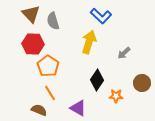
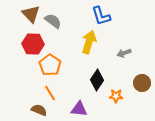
blue L-shape: rotated 30 degrees clockwise
gray semicircle: rotated 144 degrees clockwise
gray arrow: rotated 24 degrees clockwise
orange pentagon: moved 2 px right, 1 px up
purple triangle: moved 1 px right, 1 px down; rotated 24 degrees counterclockwise
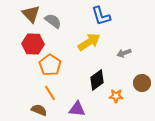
yellow arrow: rotated 40 degrees clockwise
black diamond: rotated 20 degrees clockwise
purple triangle: moved 2 px left
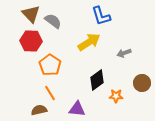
red hexagon: moved 2 px left, 3 px up
brown semicircle: rotated 35 degrees counterclockwise
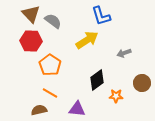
yellow arrow: moved 2 px left, 2 px up
orange line: rotated 28 degrees counterclockwise
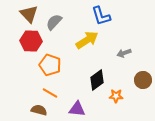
brown triangle: moved 2 px left
gray semicircle: moved 1 px right, 1 px down; rotated 84 degrees counterclockwise
orange pentagon: rotated 15 degrees counterclockwise
brown circle: moved 1 px right, 3 px up
brown semicircle: rotated 28 degrees clockwise
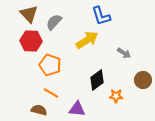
gray arrow: rotated 128 degrees counterclockwise
orange line: moved 1 px right
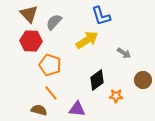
orange line: rotated 21 degrees clockwise
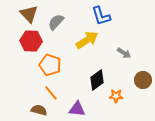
gray semicircle: moved 2 px right
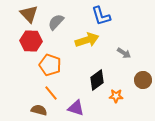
yellow arrow: rotated 15 degrees clockwise
purple triangle: moved 1 px left, 1 px up; rotated 12 degrees clockwise
